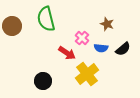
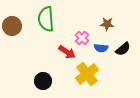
green semicircle: rotated 10 degrees clockwise
brown star: rotated 16 degrees counterclockwise
red arrow: moved 1 px up
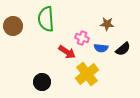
brown circle: moved 1 px right
pink cross: rotated 24 degrees counterclockwise
black circle: moved 1 px left, 1 px down
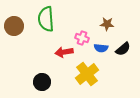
brown circle: moved 1 px right
red arrow: moved 3 px left; rotated 138 degrees clockwise
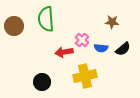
brown star: moved 5 px right, 2 px up
pink cross: moved 2 px down; rotated 24 degrees clockwise
yellow cross: moved 2 px left, 2 px down; rotated 25 degrees clockwise
